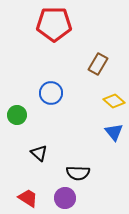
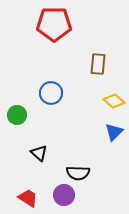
brown rectangle: rotated 25 degrees counterclockwise
blue triangle: rotated 24 degrees clockwise
purple circle: moved 1 px left, 3 px up
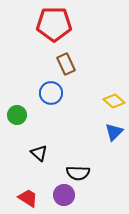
brown rectangle: moved 32 px left; rotated 30 degrees counterclockwise
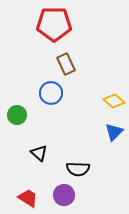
black semicircle: moved 4 px up
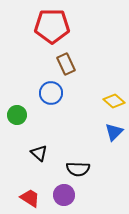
red pentagon: moved 2 px left, 2 px down
red trapezoid: moved 2 px right
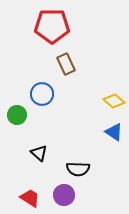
blue circle: moved 9 px left, 1 px down
blue triangle: rotated 42 degrees counterclockwise
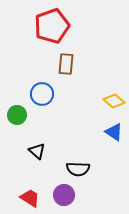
red pentagon: rotated 20 degrees counterclockwise
brown rectangle: rotated 30 degrees clockwise
black triangle: moved 2 px left, 2 px up
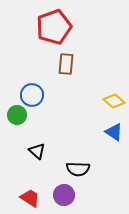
red pentagon: moved 2 px right, 1 px down
blue circle: moved 10 px left, 1 px down
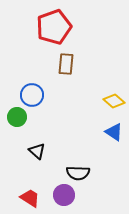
green circle: moved 2 px down
black semicircle: moved 4 px down
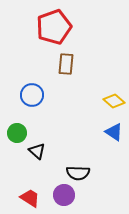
green circle: moved 16 px down
